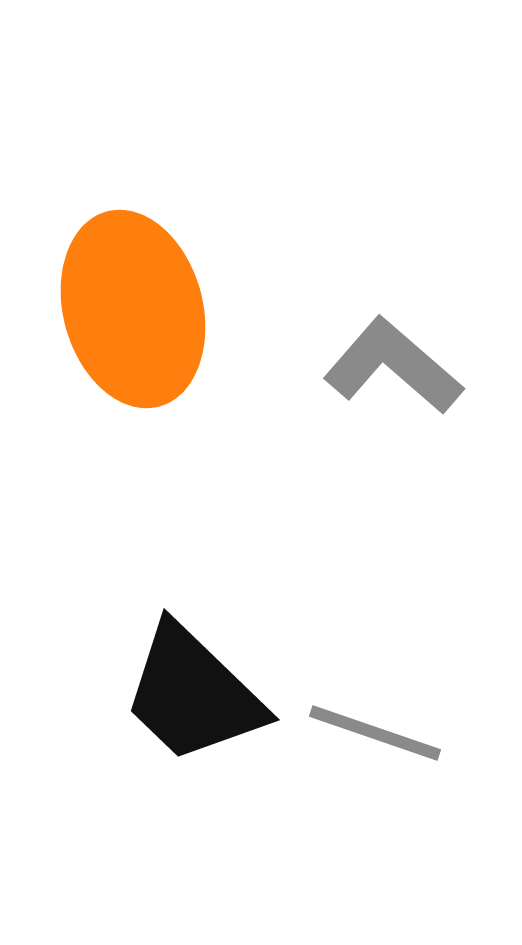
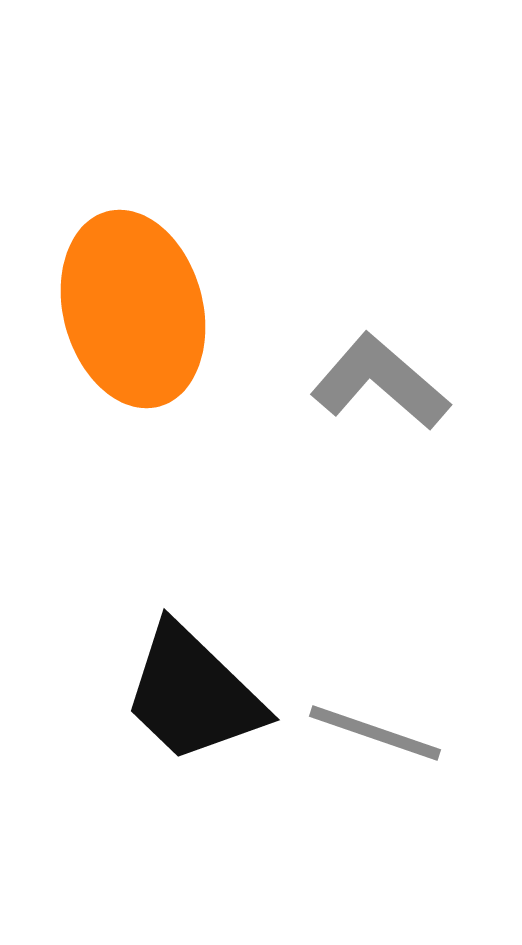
gray L-shape: moved 13 px left, 16 px down
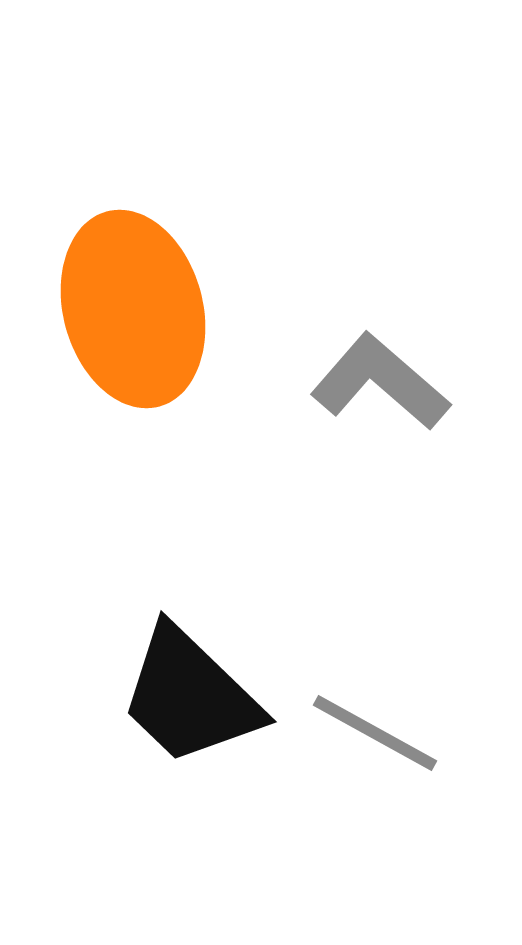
black trapezoid: moved 3 px left, 2 px down
gray line: rotated 10 degrees clockwise
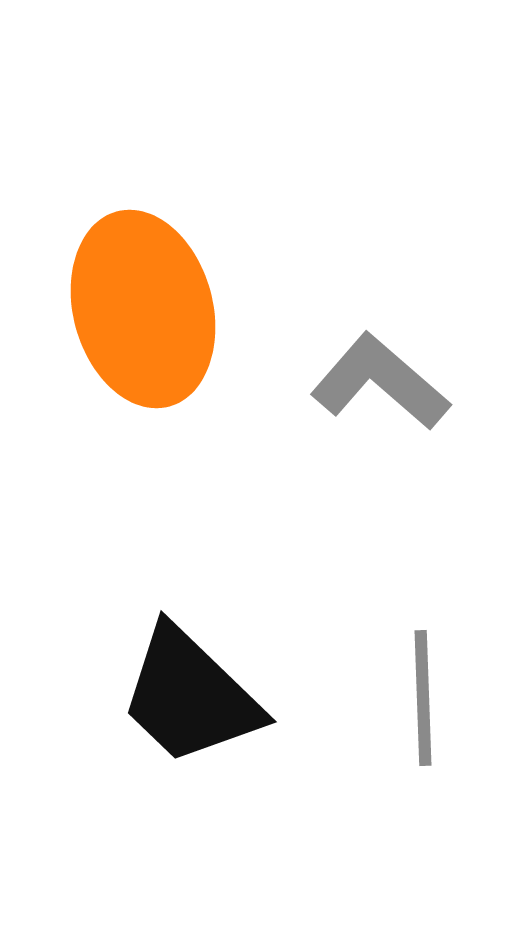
orange ellipse: moved 10 px right
gray line: moved 48 px right, 35 px up; rotated 59 degrees clockwise
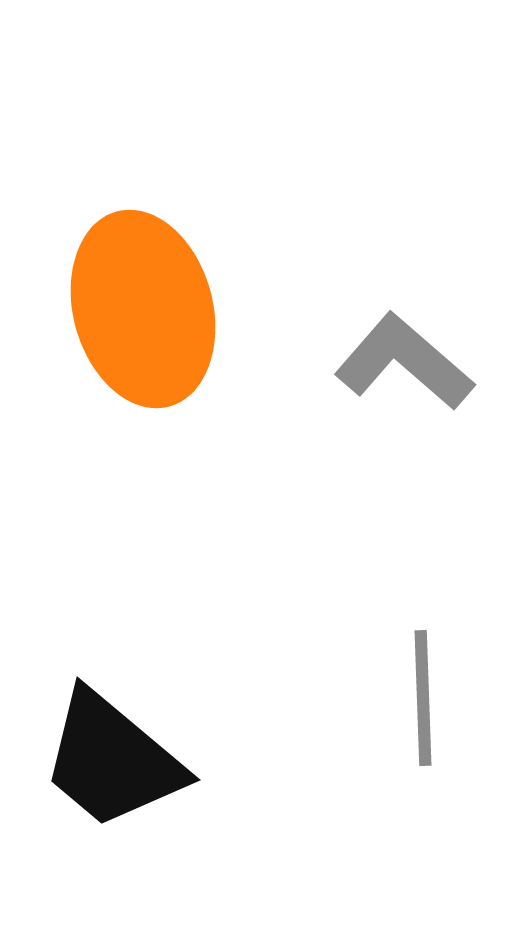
gray L-shape: moved 24 px right, 20 px up
black trapezoid: moved 78 px left, 64 px down; rotated 4 degrees counterclockwise
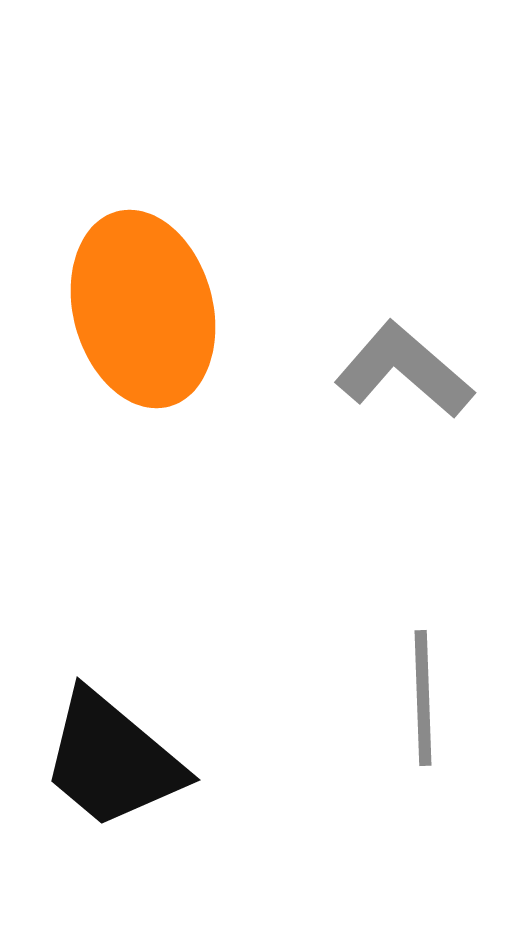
gray L-shape: moved 8 px down
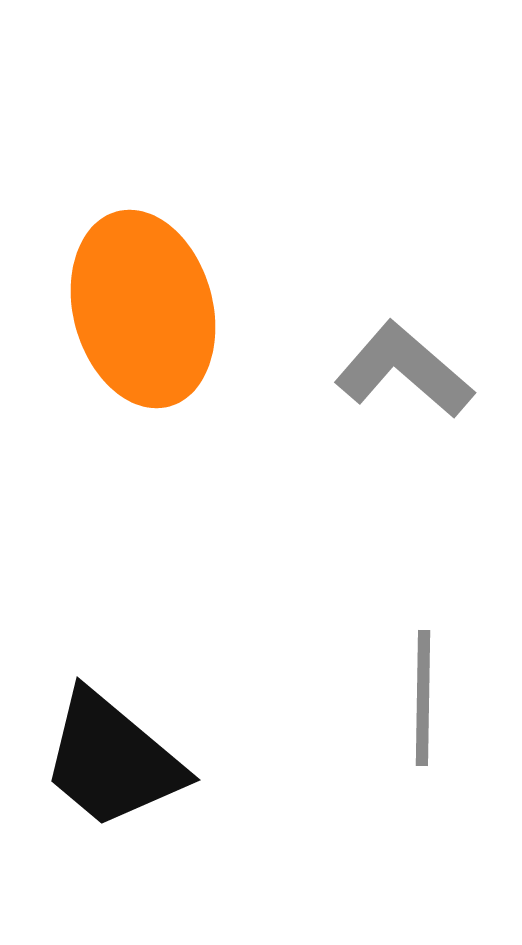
gray line: rotated 3 degrees clockwise
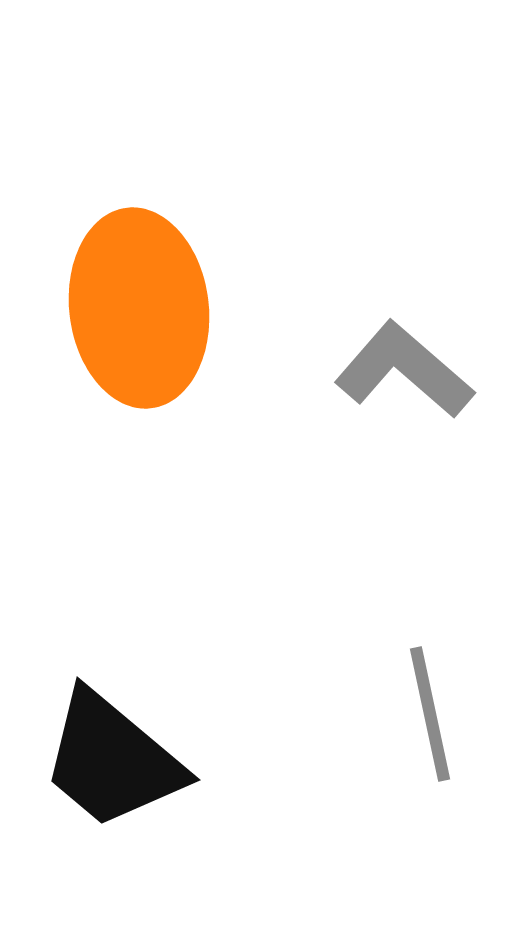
orange ellipse: moved 4 px left, 1 px up; rotated 8 degrees clockwise
gray line: moved 7 px right, 16 px down; rotated 13 degrees counterclockwise
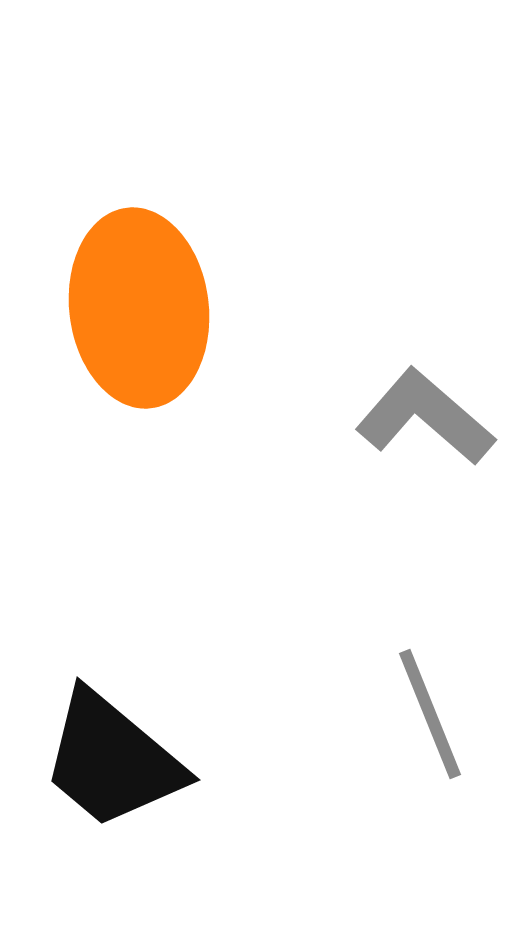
gray L-shape: moved 21 px right, 47 px down
gray line: rotated 10 degrees counterclockwise
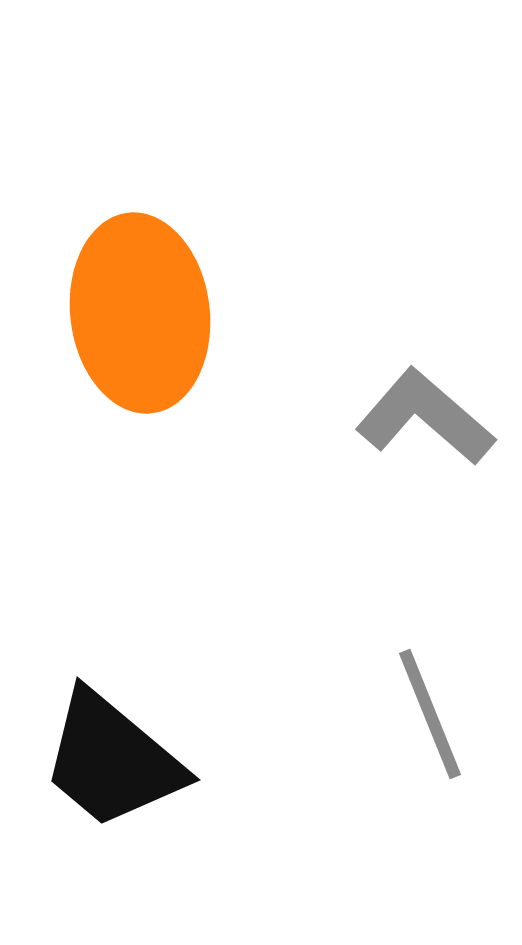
orange ellipse: moved 1 px right, 5 px down
